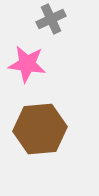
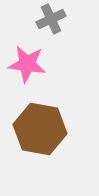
brown hexagon: rotated 15 degrees clockwise
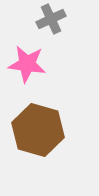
brown hexagon: moved 2 px left, 1 px down; rotated 6 degrees clockwise
